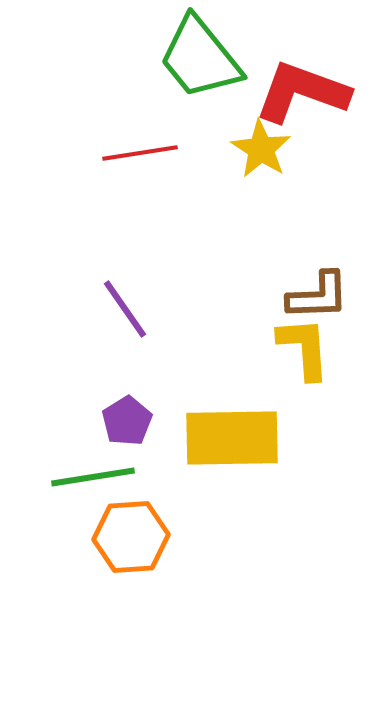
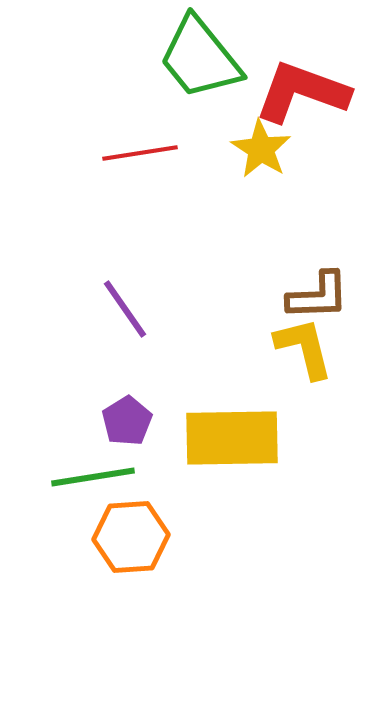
yellow L-shape: rotated 10 degrees counterclockwise
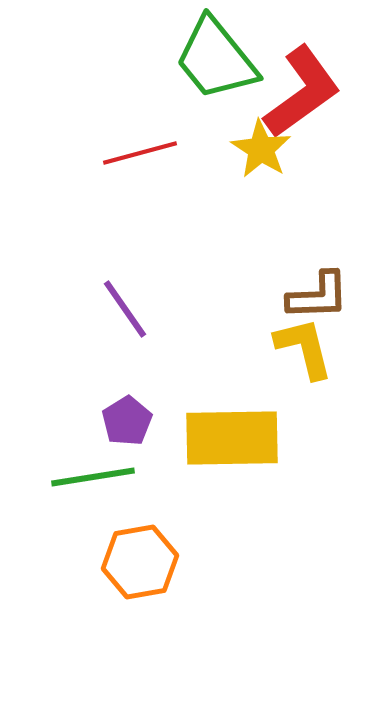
green trapezoid: moved 16 px right, 1 px down
red L-shape: rotated 124 degrees clockwise
red line: rotated 6 degrees counterclockwise
orange hexagon: moved 9 px right, 25 px down; rotated 6 degrees counterclockwise
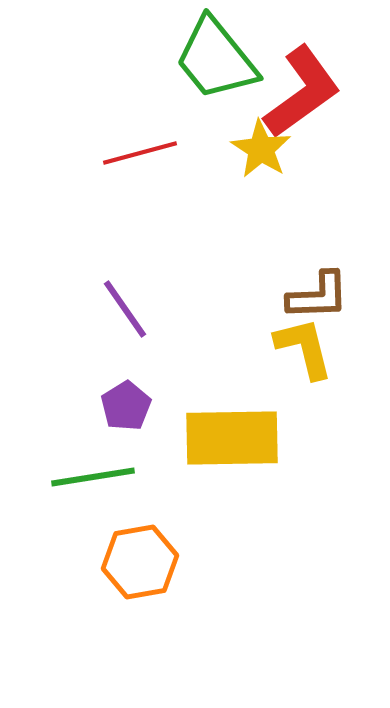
purple pentagon: moved 1 px left, 15 px up
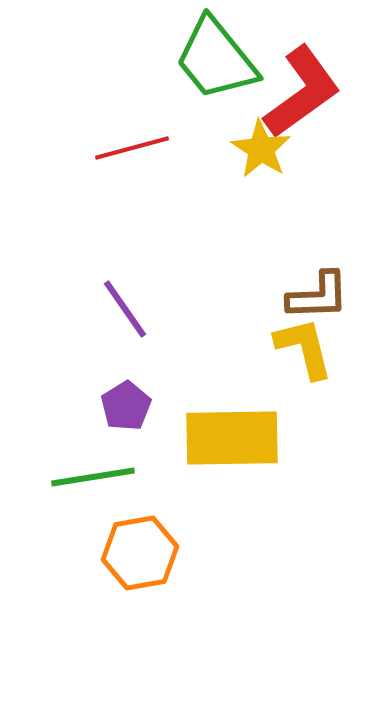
red line: moved 8 px left, 5 px up
orange hexagon: moved 9 px up
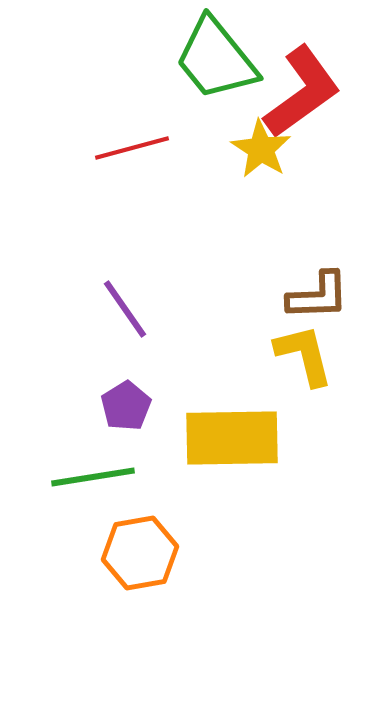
yellow L-shape: moved 7 px down
